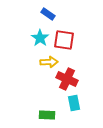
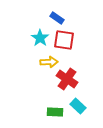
blue rectangle: moved 9 px right, 4 px down
red cross: rotated 10 degrees clockwise
cyan rectangle: moved 4 px right, 3 px down; rotated 35 degrees counterclockwise
green rectangle: moved 8 px right, 3 px up
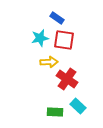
cyan star: rotated 24 degrees clockwise
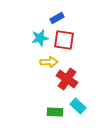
blue rectangle: rotated 64 degrees counterclockwise
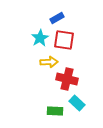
cyan star: rotated 18 degrees counterclockwise
red cross: rotated 20 degrees counterclockwise
cyan rectangle: moved 1 px left, 3 px up
green rectangle: moved 1 px up
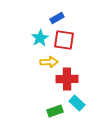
red cross: rotated 15 degrees counterclockwise
green rectangle: rotated 21 degrees counterclockwise
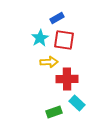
green rectangle: moved 1 px left, 1 px down
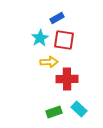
cyan rectangle: moved 2 px right, 6 px down
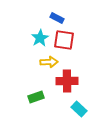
blue rectangle: rotated 56 degrees clockwise
red cross: moved 2 px down
green rectangle: moved 18 px left, 15 px up
